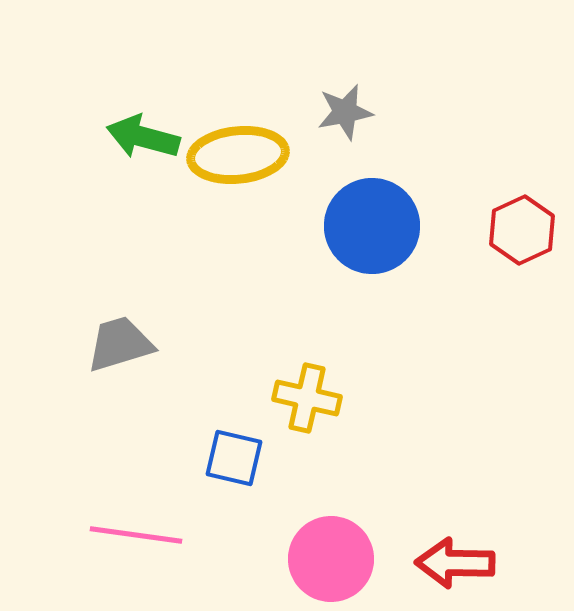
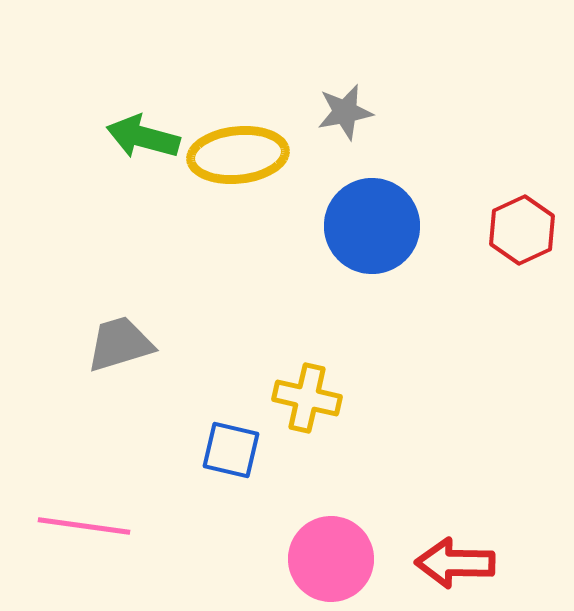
blue square: moved 3 px left, 8 px up
pink line: moved 52 px left, 9 px up
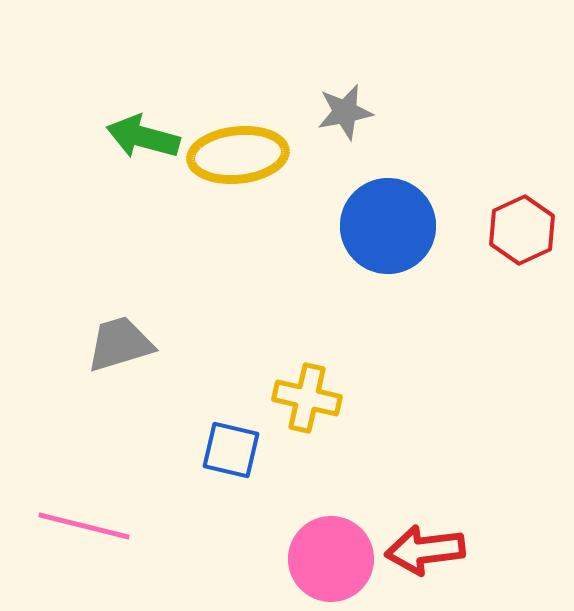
blue circle: moved 16 px right
pink line: rotated 6 degrees clockwise
red arrow: moved 30 px left, 13 px up; rotated 8 degrees counterclockwise
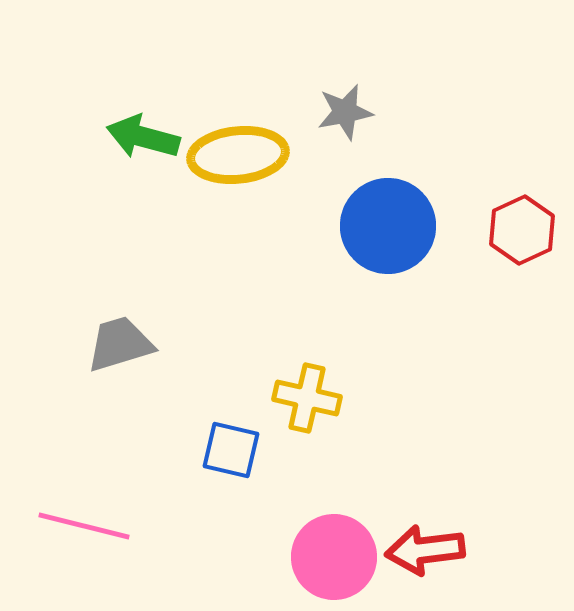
pink circle: moved 3 px right, 2 px up
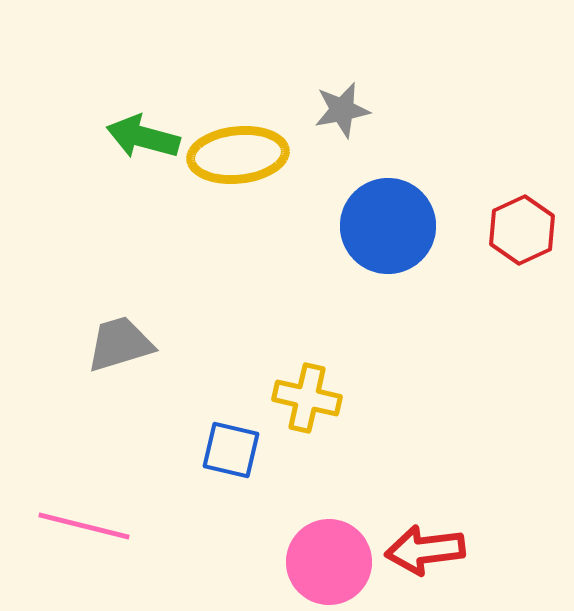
gray star: moved 3 px left, 2 px up
pink circle: moved 5 px left, 5 px down
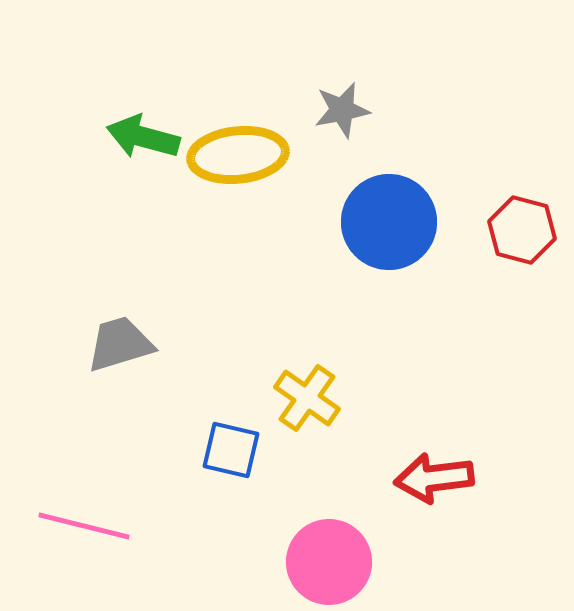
blue circle: moved 1 px right, 4 px up
red hexagon: rotated 20 degrees counterclockwise
yellow cross: rotated 22 degrees clockwise
red arrow: moved 9 px right, 72 px up
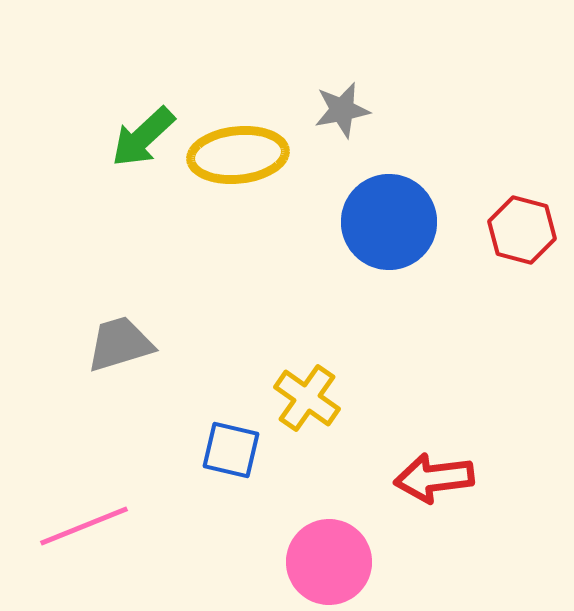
green arrow: rotated 58 degrees counterclockwise
pink line: rotated 36 degrees counterclockwise
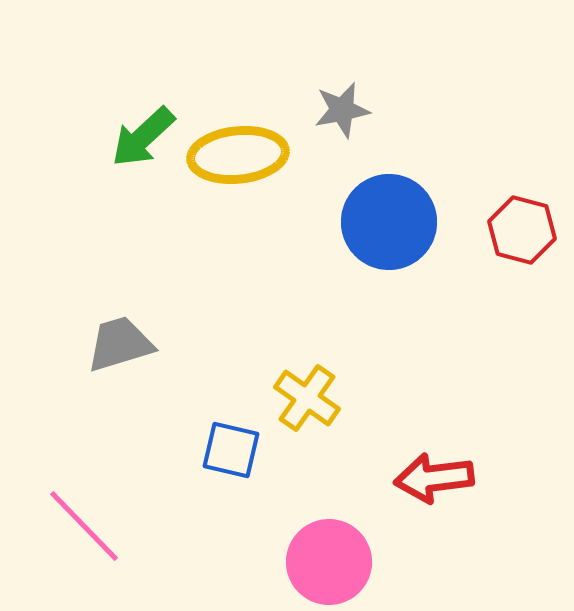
pink line: rotated 68 degrees clockwise
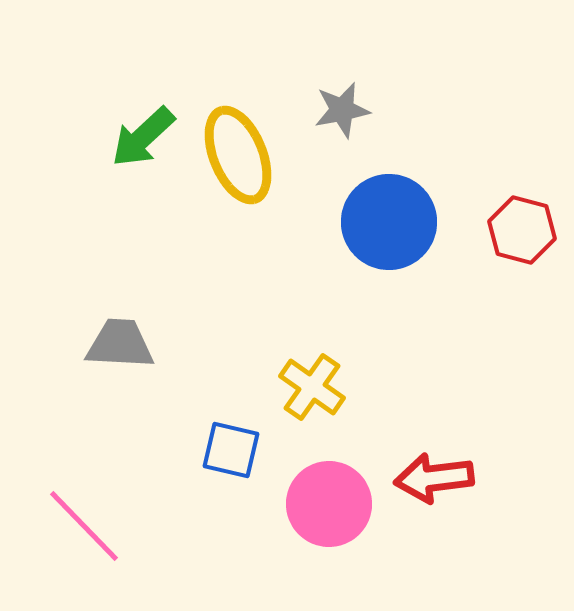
yellow ellipse: rotated 74 degrees clockwise
gray trapezoid: rotated 20 degrees clockwise
yellow cross: moved 5 px right, 11 px up
pink circle: moved 58 px up
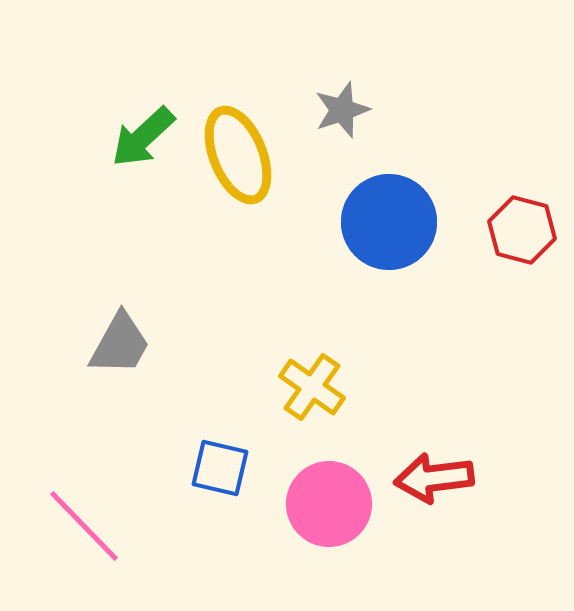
gray star: rotated 8 degrees counterclockwise
gray trapezoid: rotated 116 degrees clockwise
blue square: moved 11 px left, 18 px down
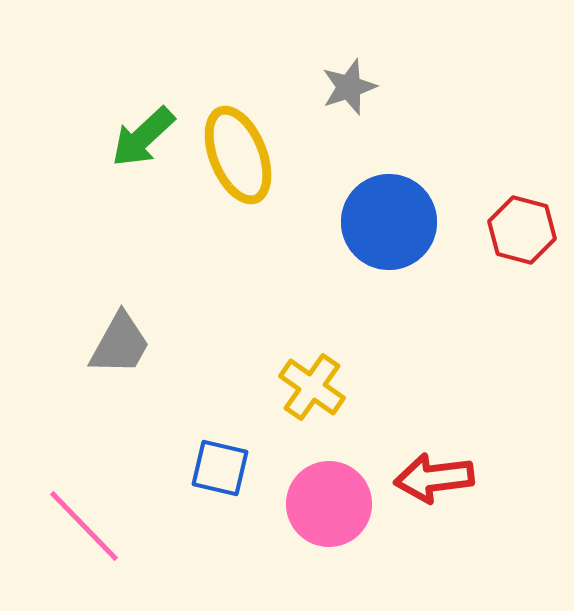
gray star: moved 7 px right, 23 px up
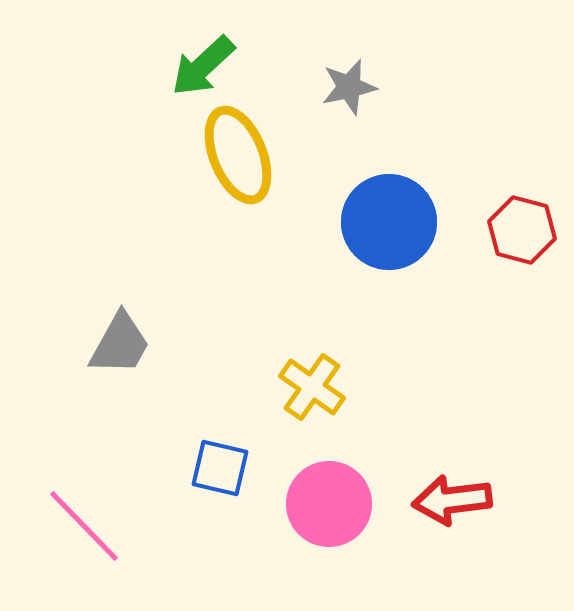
gray star: rotated 6 degrees clockwise
green arrow: moved 60 px right, 71 px up
red arrow: moved 18 px right, 22 px down
